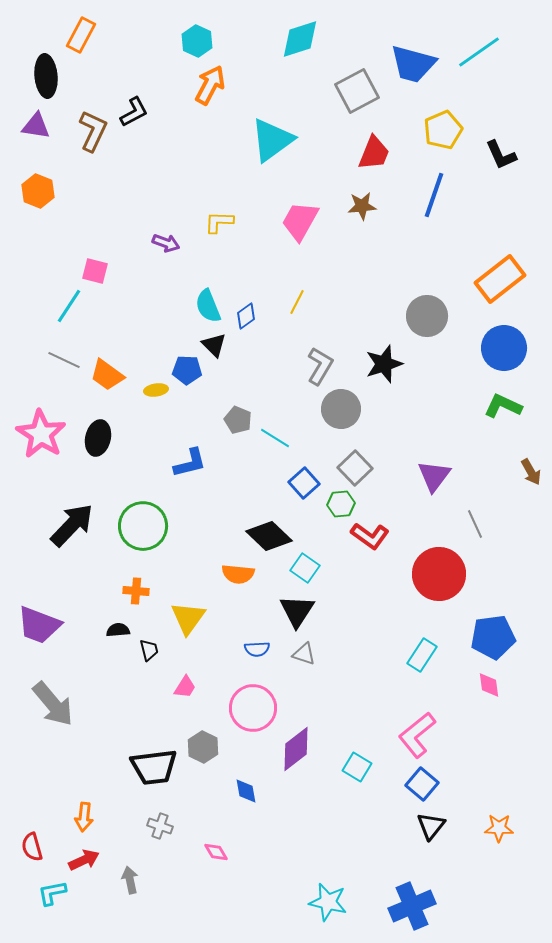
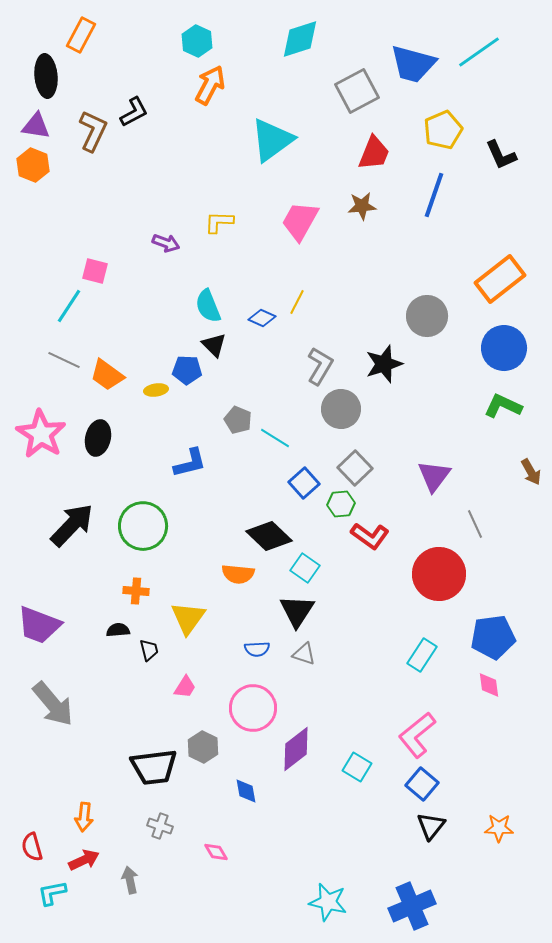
orange hexagon at (38, 191): moved 5 px left, 26 px up
blue diamond at (246, 316): moved 16 px right, 2 px down; rotated 60 degrees clockwise
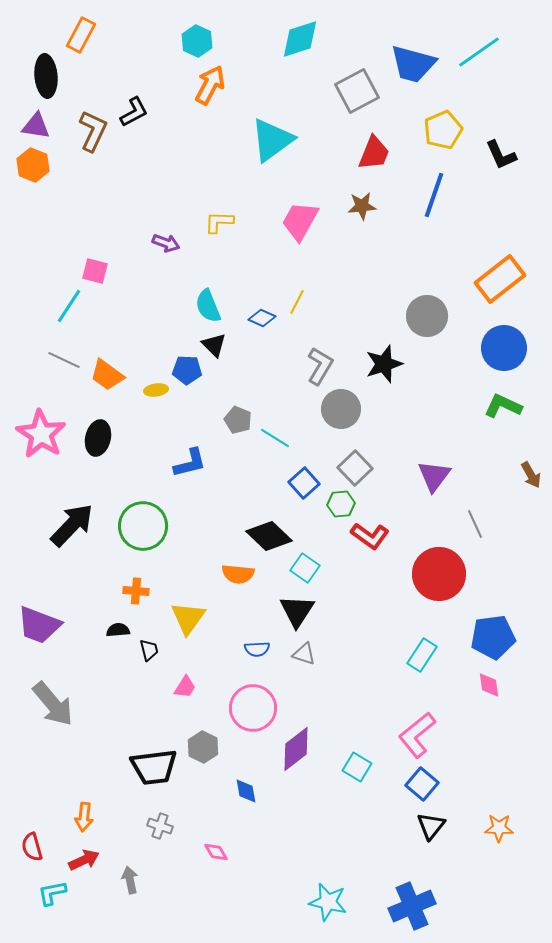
brown arrow at (531, 472): moved 3 px down
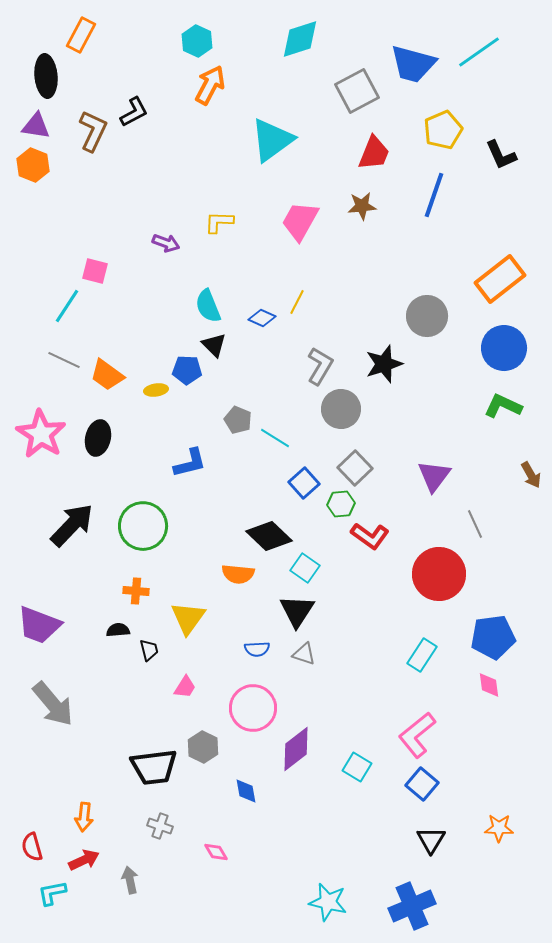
cyan line at (69, 306): moved 2 px left
black triangle at (431, 826): moved 14 px down; rotated 8 degrees counterclockwise
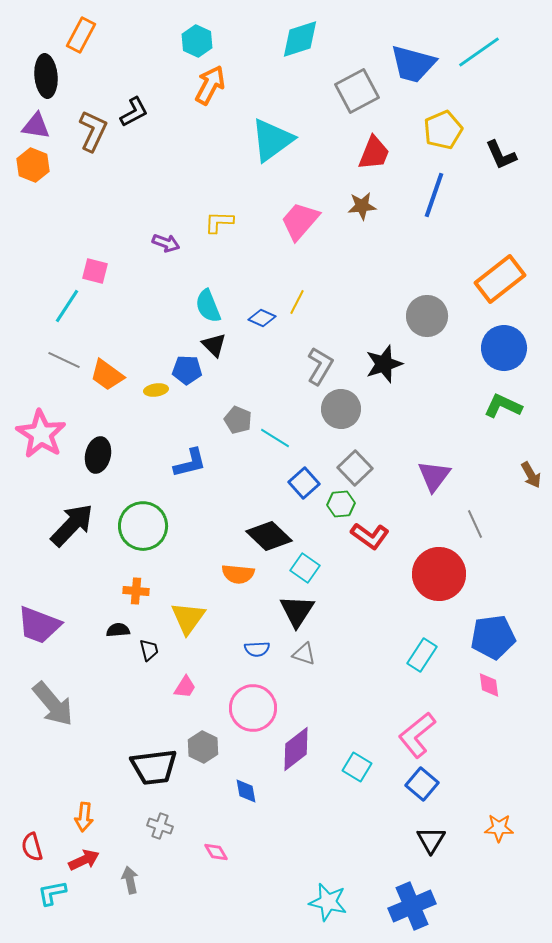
pink trapezoid at (300, 221): rotated 12 degrees clockwise
black ellipse at (98, 438): moved 17 px down
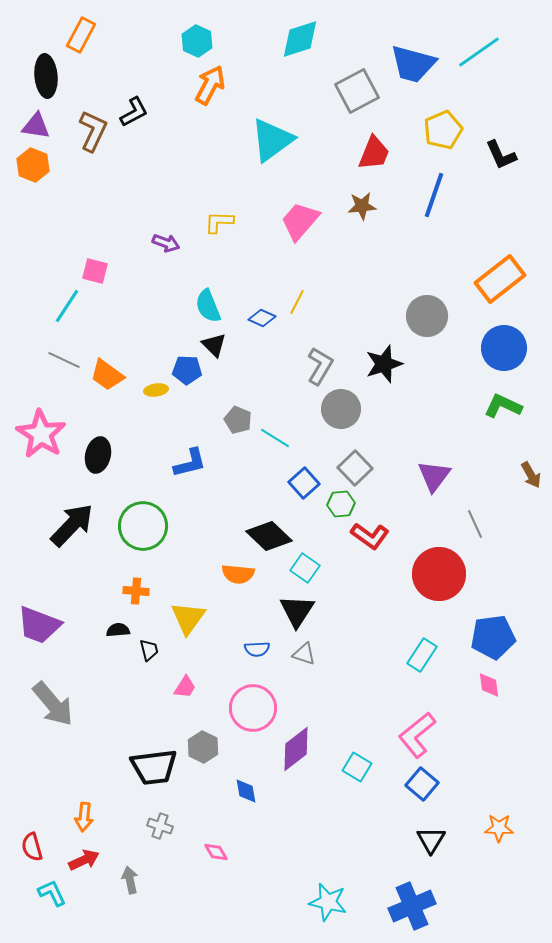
cyan L-shape at (52, 893): rotated 76 degrees clockwise
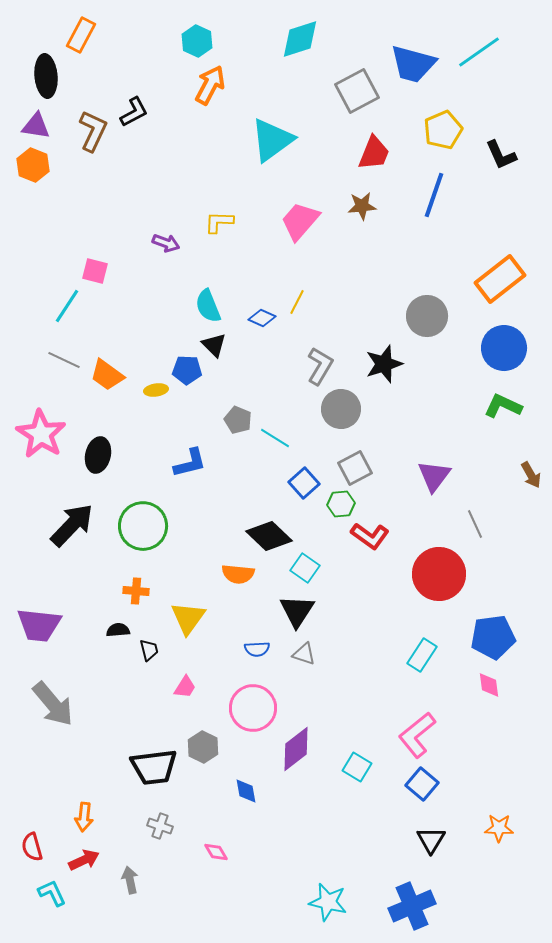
gray square at (355, 468): rotated 16 degrees clockwise
purple trapezoid at (39, 625): rotated 15 degrees counterclockwise
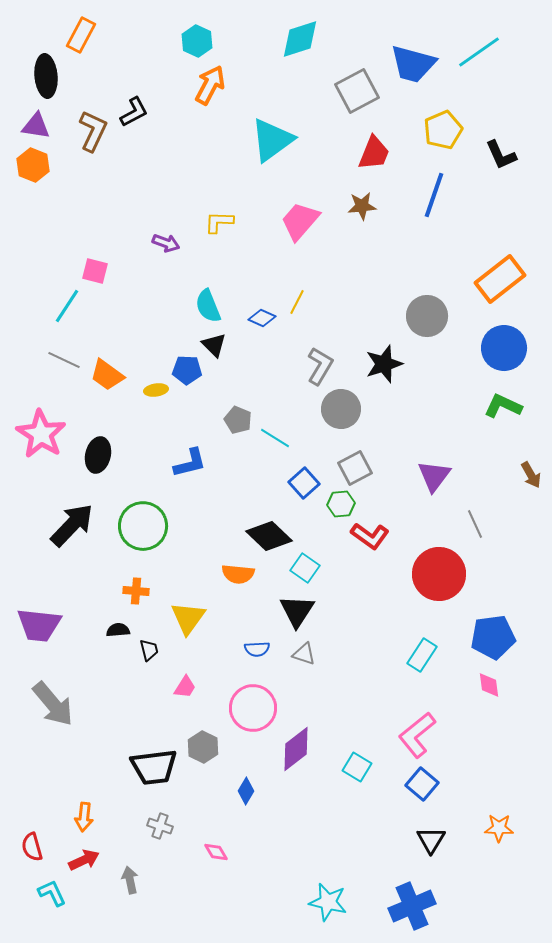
blue diamond at (246, 791): rotated 40 degrees clockwise
